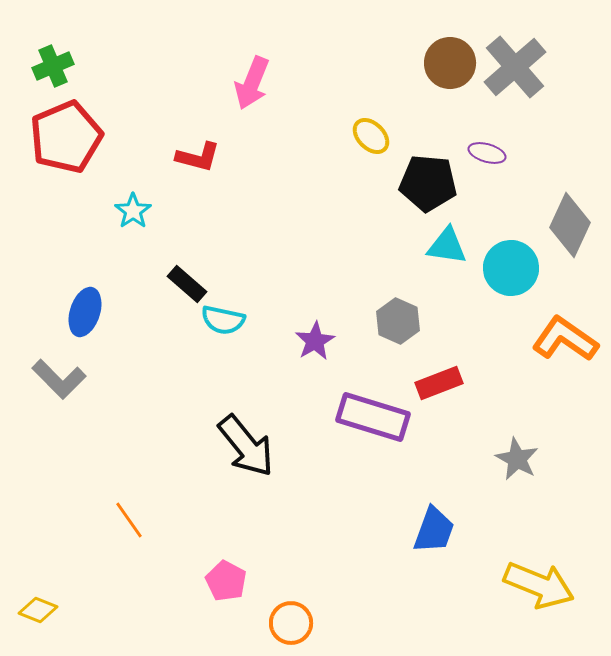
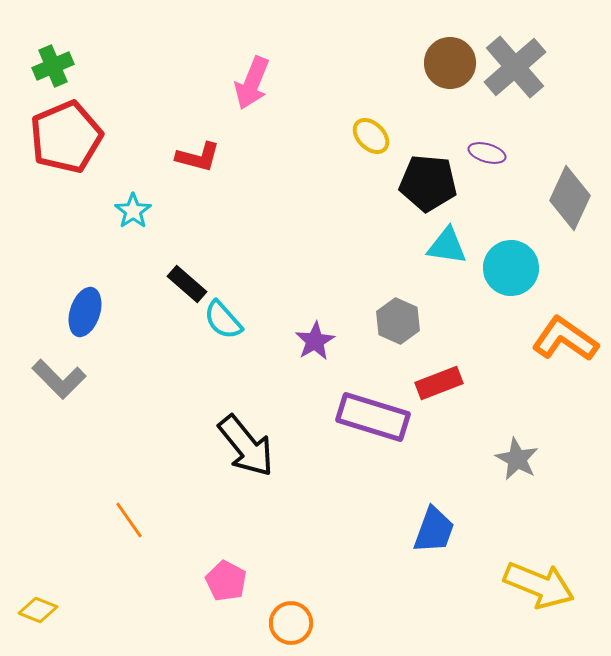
gray diamond: moved 27 px up
cyan semicircle: rotated 36 degrees clockwise
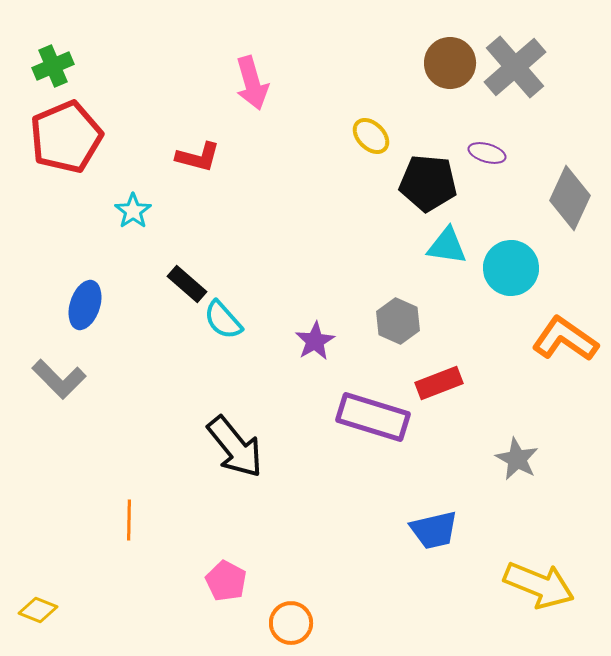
pink arrow: rotated 38 degrees counterclockwise
blue ellipse: moved 7 px up
black arrow: moved 11 px left, 1 px down
orange line: rotated 36 degrees clockwise
blue trapezoid: rotated 57 degrees clockwise
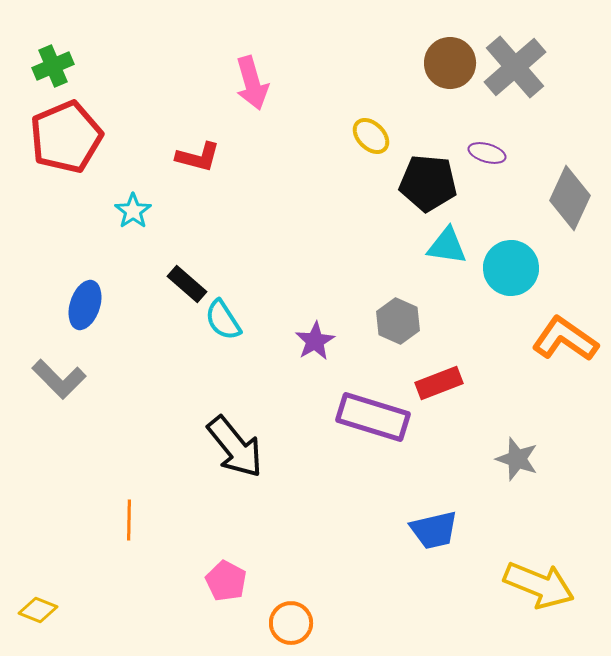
cyan semicircle: rotated 9 degrees clockwise
gray star: rotated 9 degrees counterclockwise
